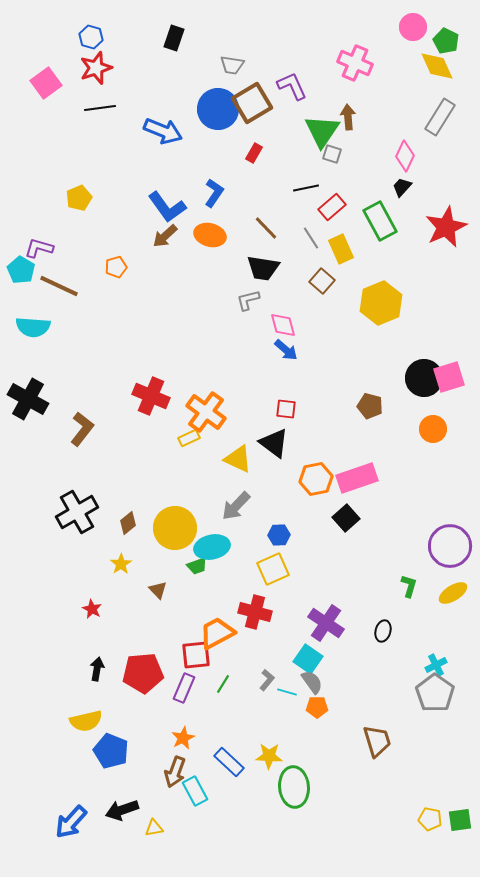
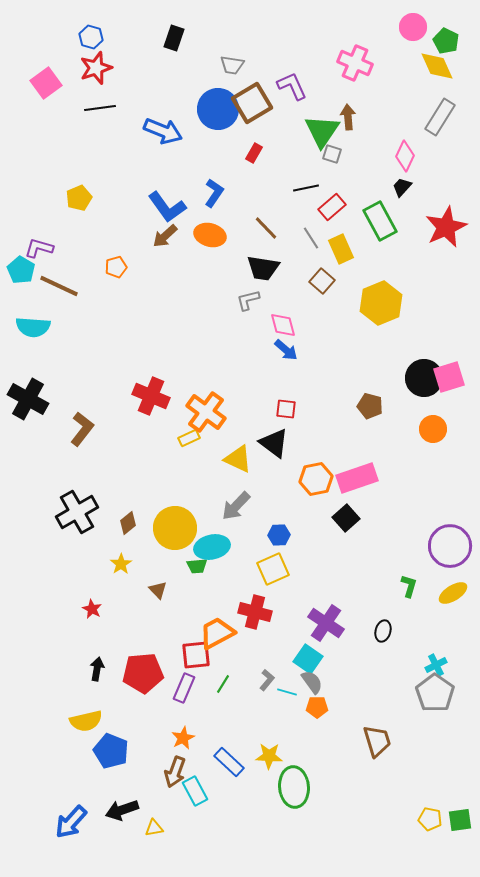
green trapezoid at (197, 566): rotated 15 degrees clockwise
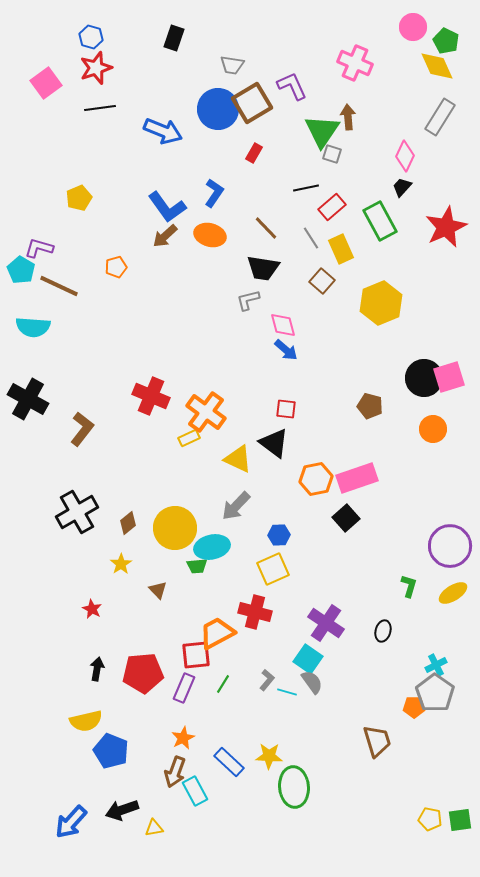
orange pentagon at (317, 707): moved 97 px right
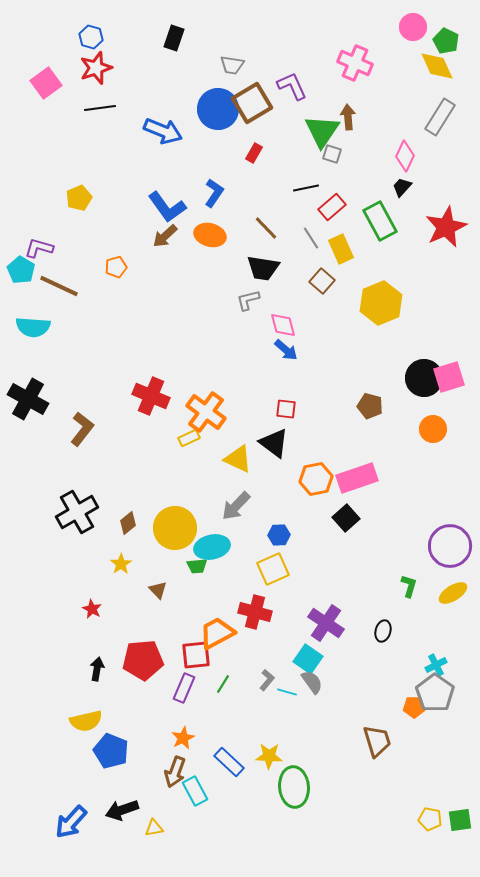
red pentagon at (143, 673): moved 13 px up
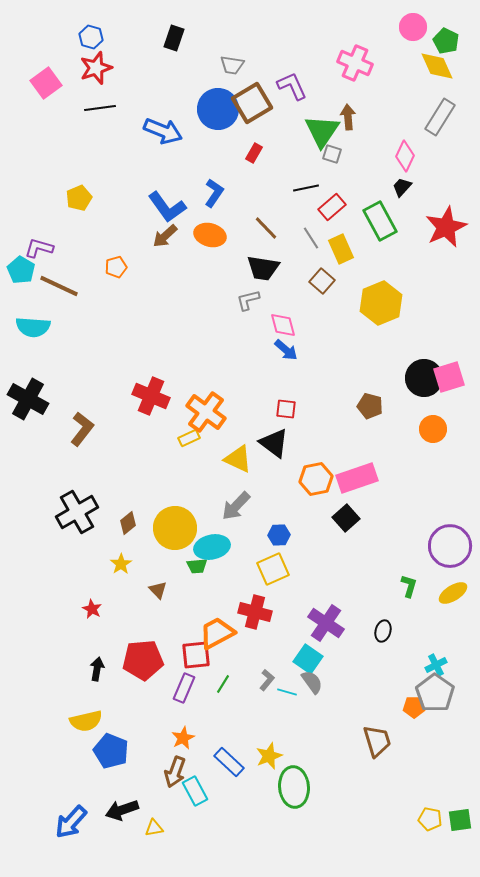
yellow star at (269, 756): rotated 24 degrees counterclockwise
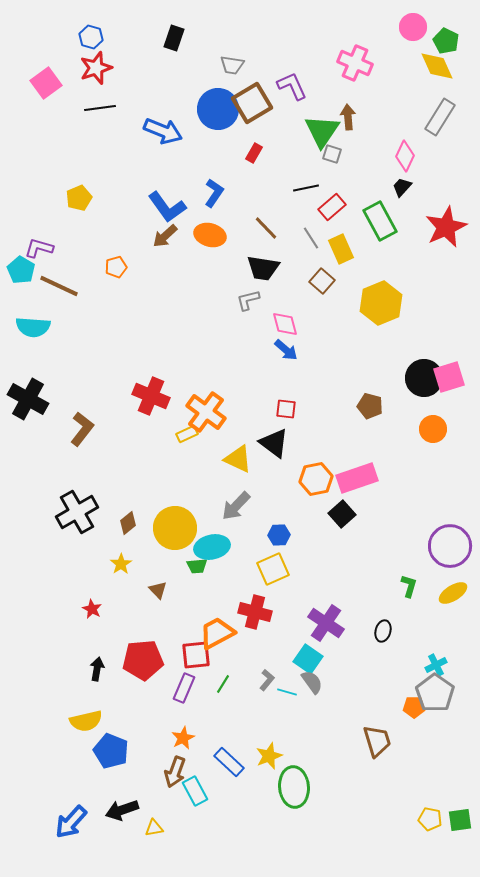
pink diamond at (283, 325): moved 2 px right, 1 px up
yellow rectangle at (189, 438): moved 2 px left, 4 px up
black square at (346, 518): moved 4 px left, 4 px up
